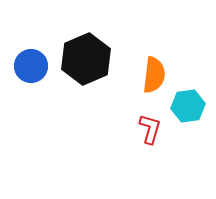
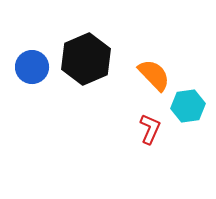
blue circle: moved 1 px right, 1 px down
orange semicircle: rotated 51 degrees counterclockwise
red L-shape: rotated 8 degrees clockwise
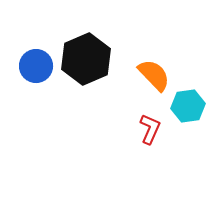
blue circle: moved 4 px right, 1 px up
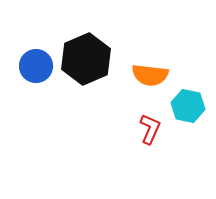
orange semicircle: moved 4 px left; rotated 141 degrees clockwise
cyan hexagon: rotated 20 degrees clockwise
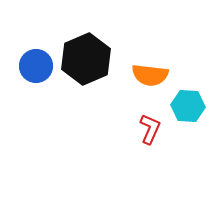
cyan hexagon: rotated 8 degrees counterclockwise
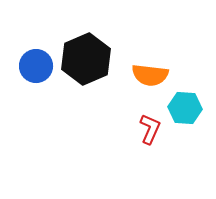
cyan hexagon: moved 3 px left, 2 px down
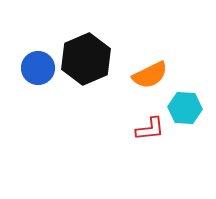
blue circle: moved 2 px right, 2 px down
orange semicircle: rotated 33 degrees counterclockwise
red L-shape: rotated 60 degrees clockwise
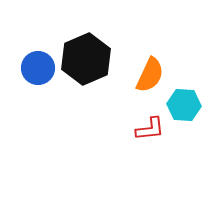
orange semicircle: rotated 39 degrees counterclockwise
cyan hexagon: moved 1 px left, 3 px up
